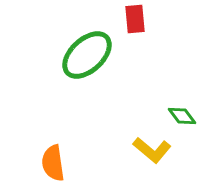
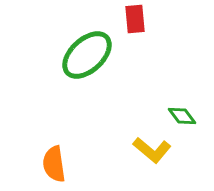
orange semicircle: moved 1 px right, 1 px down
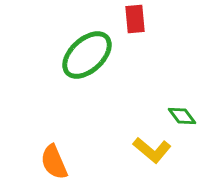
orange semicircle: moved 2 px up; rotated 15 degrees counterclockwise
